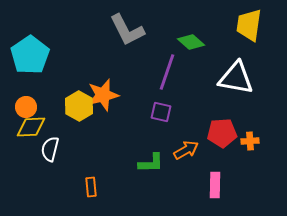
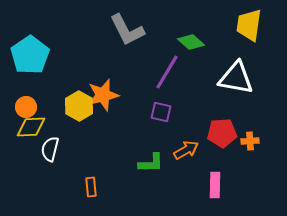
purple line: rotated 12 degrees clockwise
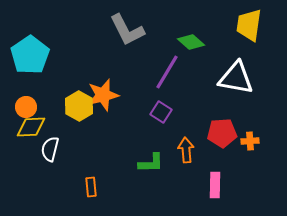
purple square: rotated 20 degrees clockwise
orange arrow: rotated 65 degrees counterclockwise
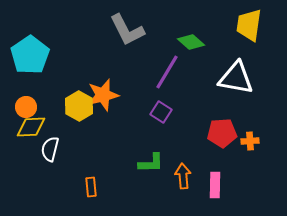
orange arrow: moved 3 px left, 26 px down
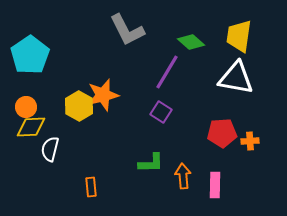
yellow trapezoid: moved 10 px left, 11 px down
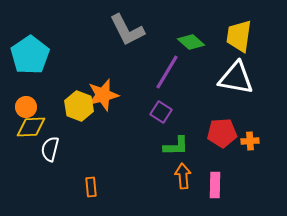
yellow hexagon: rotated 8 degrees counterclockwise
green L-shape: moved 25 px right, 17 px up
